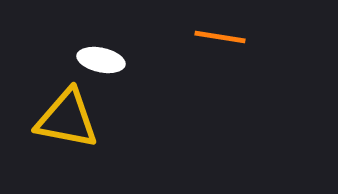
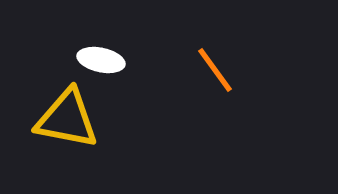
orange line: moved 5 px left, 33 px down; rotated 45 degrees clockwise
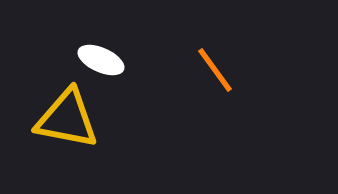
white ellipse: rotated 12 degrees clockwise
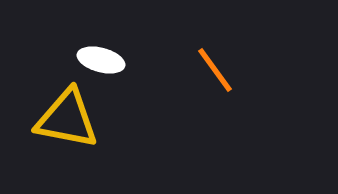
white ellipse: rotated 9 degrees counterclockwise
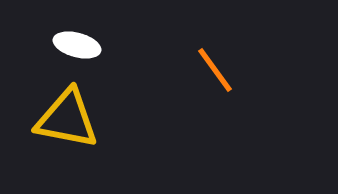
white ellipse: moved 24 px left, 15 px up
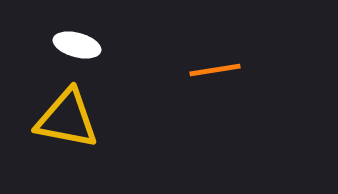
orange line: rotated 63 degrees counterclockwise
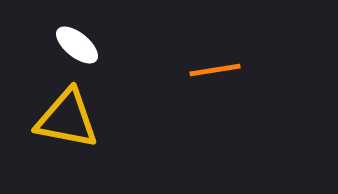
white ellipse: rotated 24 degrees clockwise
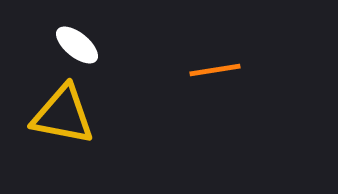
yellow triangle: moved 4 px left, 4 px up
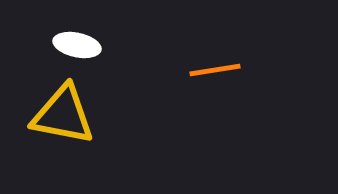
white ellipse: rotated 27 degrees counterclockwise
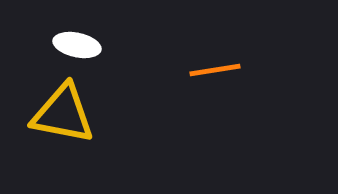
yellow triangle: moved 1 px up
